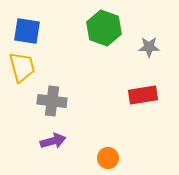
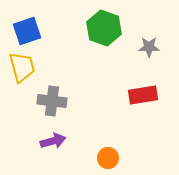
blue square: rotated 28 degrees counterclockwise
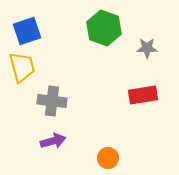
gray star: moved 2 px left, 1 px down
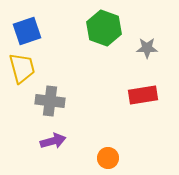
yellow trapezoid: moved 1 px down
gray cross: moved 2 px left
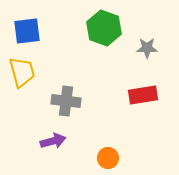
blue square: rotated 12 degrees clockwise
yellow trapezoid: moved 4 px down
gray cross: moved 16 px right
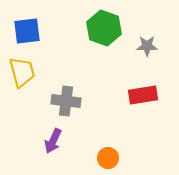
gray star: moved 2 px up
purple arrow: rotated 130 degrees clockwise
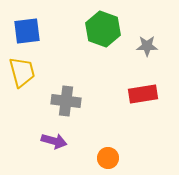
green hexagon: moved 1 px left, 1 px down
red rectangle: moved 1 px up
purple arrow: moved 1 px right; rotated 100 degrees counterclockwise
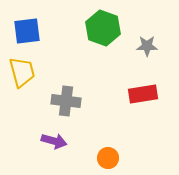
green hexagon: moved 1 px up
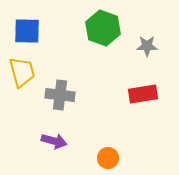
blue square: rotated 8 degrees clockwise
gray cross: moved 6 px left, 6 px up
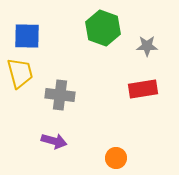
blue square: moved 5 px down
yellow trapezoid: moved 2 px left, 1 px down
red rectangle: moved 5 px up
orange circle: moved 8 px right
